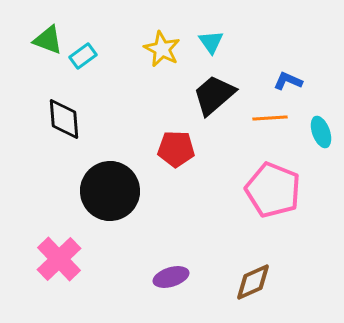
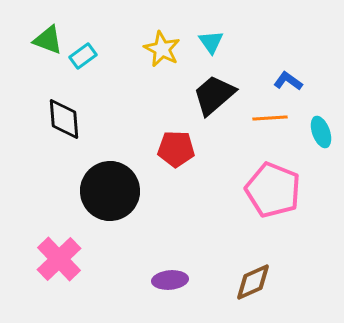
blue L-shape: rotated 12 degrees clockwise
purple ellipse: moved 1 px left, 3 px down; rotated 12 degrees clockwise
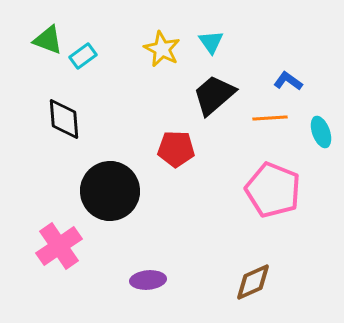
pink cross: moved 13 px up; rotated 9 degrees clockwise
purple ellipse: moved 22 px left
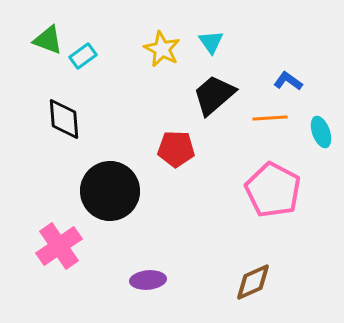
pink pentagon: rotated 6 degrees clockwise
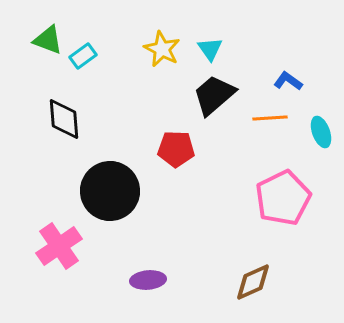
cyan triangle: moved 1 px left, 7 px down
pink pentagon: moved 10 px right, 8 px down; rotated 18 degrees clockwise
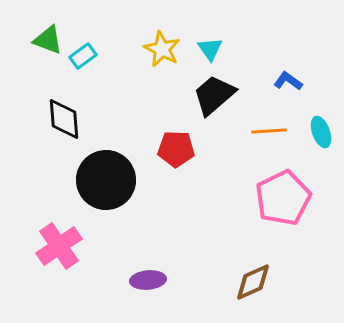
orange line: moved 1 px left, 13 px down
black circle: moved 4 px left, 11 px up
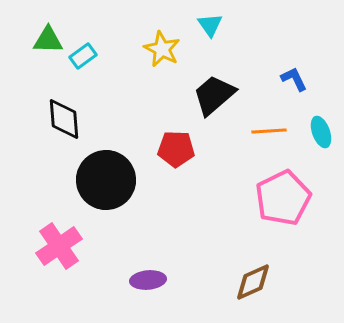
green triangle: rotated 20 degrees counterclockwise
cyan triangle: moved 24 px up
blue L-shape: moved 6 px right, 2 px up; rotated 28 degrees clockwise
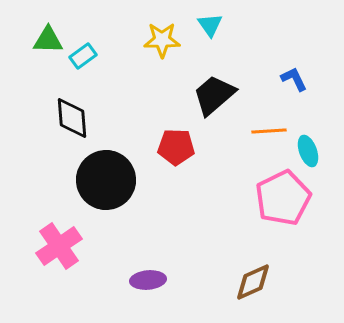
yellow star: moved 9 px up; rotated 27 degrees counterclockwise
black diamond: moved 8 px right, 1 px up
cyan ellipse: moved 13 px left, 19 px down
red pentagon: moved 2 px up
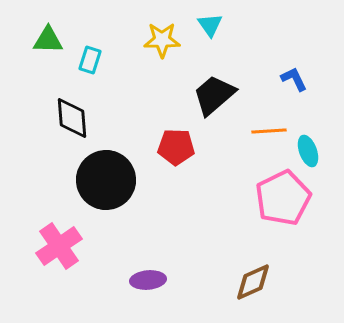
cyan rectangle: moved 7 px right, 4 px down; rotated 36 degrees counterclockwise
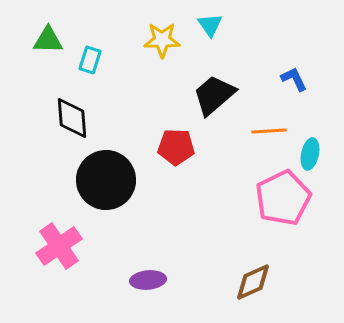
cyan ellipse: moved 2 px right, 3 px down; rotated 32 degrees clockwise
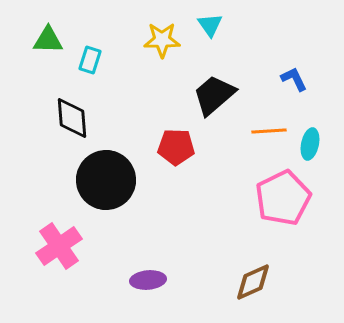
cyan ellipse: moved 10 px up
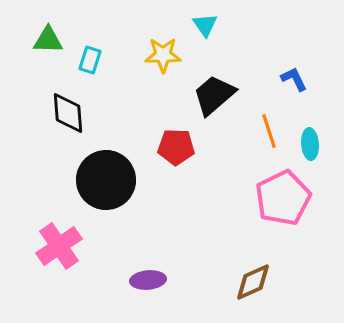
cyan triangle: moved 5 px left
yellow star: moved 1 px right, 15 px down
black diamond: moved 4 px left, 5 px up
orange line: rotated 76 degrees clockwise
cyan ellipse: rotated 16 degrees counterclockwise
